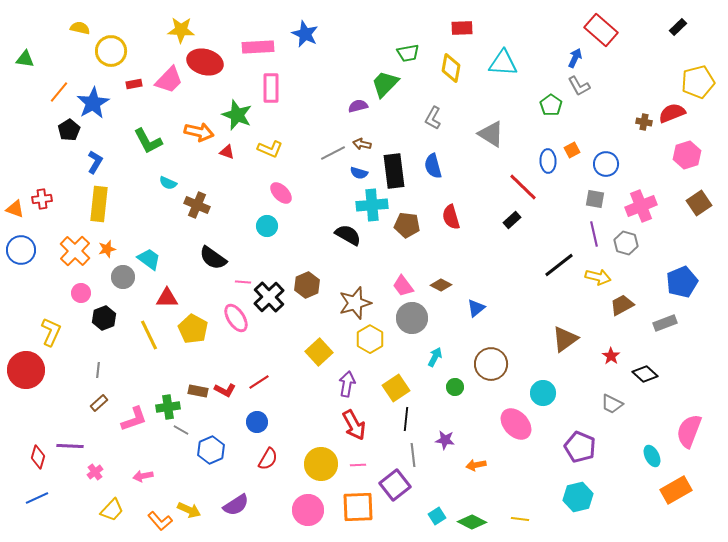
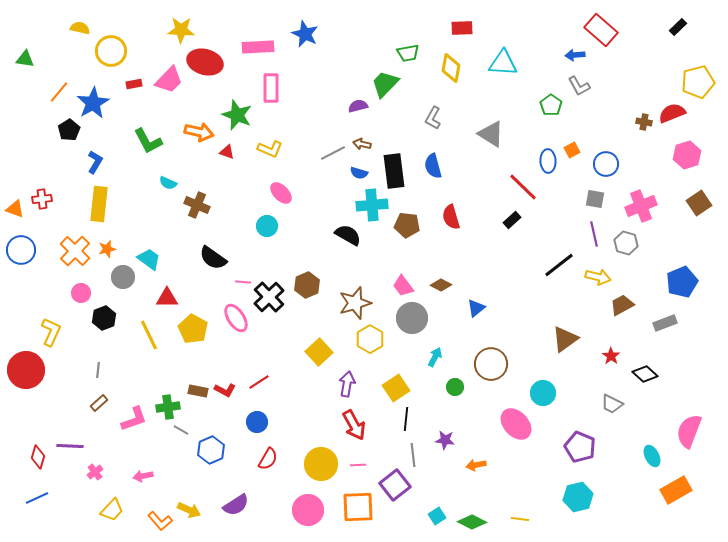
blue arrow at (575, 58): moved 3 px up; rotated 120 degrees counterclockwise
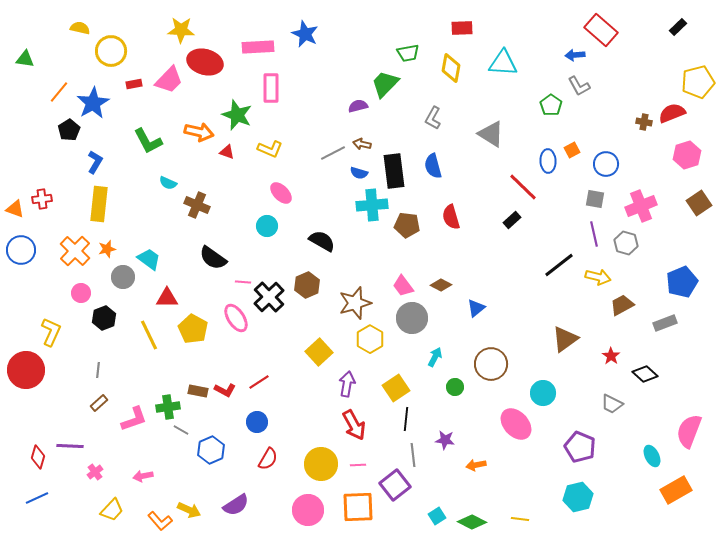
black semicircle at (348, 235): moved 26 px left, 6 px down
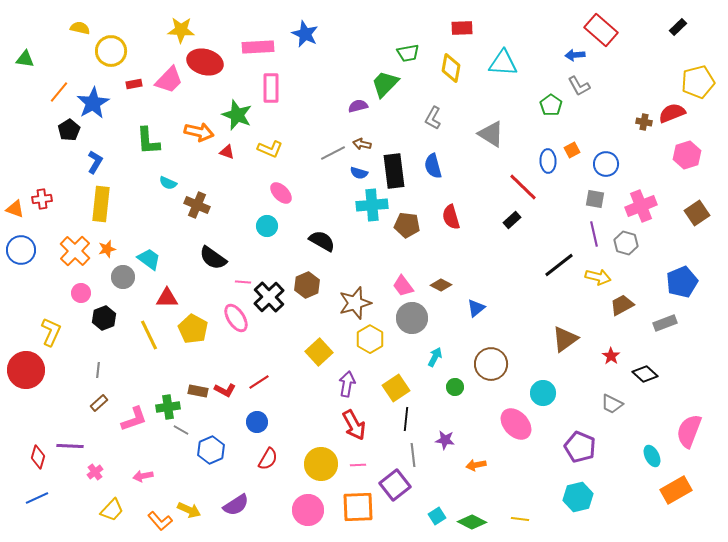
green L-shape at (148, 141): rotated 24 degrees clockwise
brown square at (699, 203): moved 2 px left, 10 px down
yellow rectangle at (99, 204): moved 2 px right
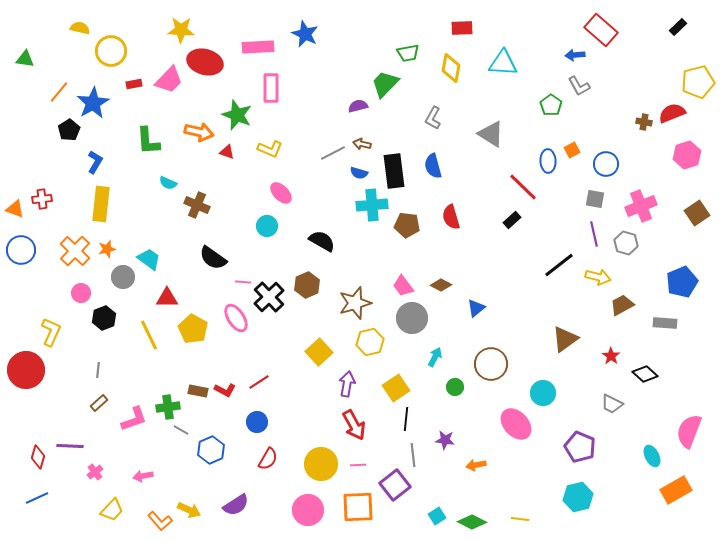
gray rectangle at (665, 323): rotated 25 degrees clockwise
yellow hexagon at (370, 339): moved 3 px down; rotated 16 degrees clockwise
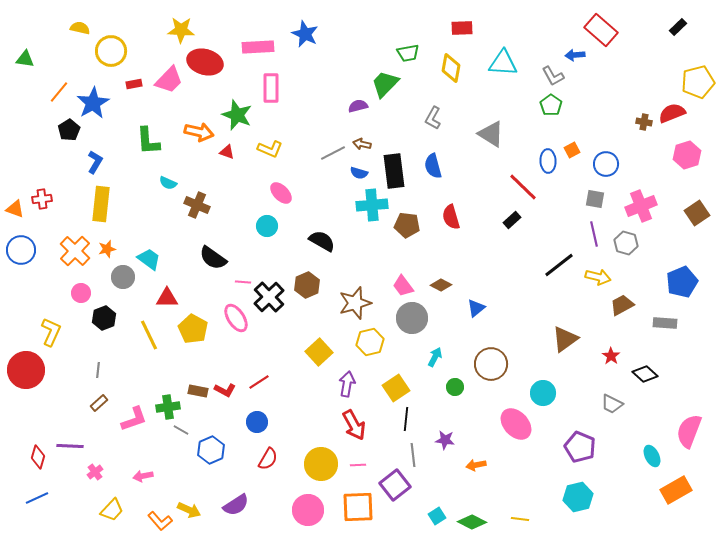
gray L-shape at (579, 86): moved 26 px left, 10 px up
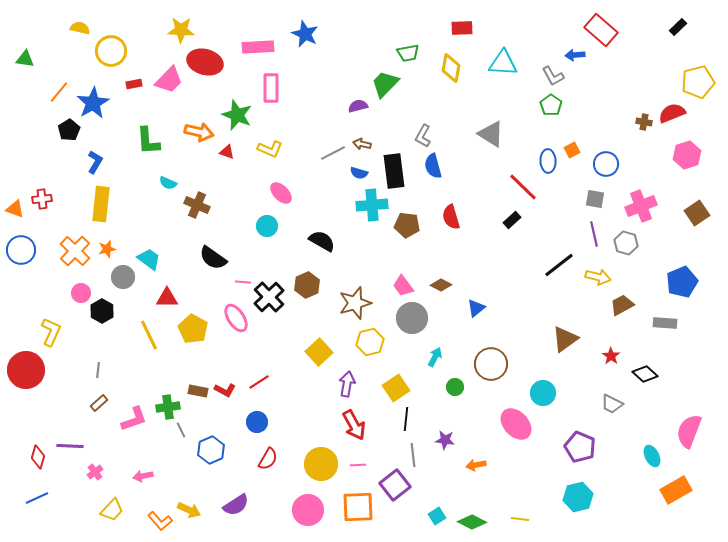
gray L-shape at (433, 118): moved 10 px left, 18 px down
black hexagon at (104, 318): moved 2 px left, 7 px up; rotated 10 degrees counterclockwise
gray line at (181, 430): rotated 35 degrees clockwise
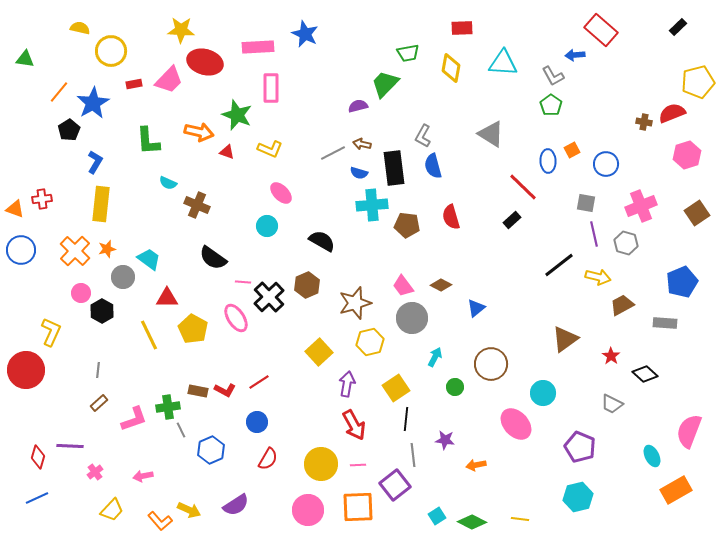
black rectangle at (394, 171): moved 3 px up
gray square at (595, 199): moved 9 px left, 4 px down
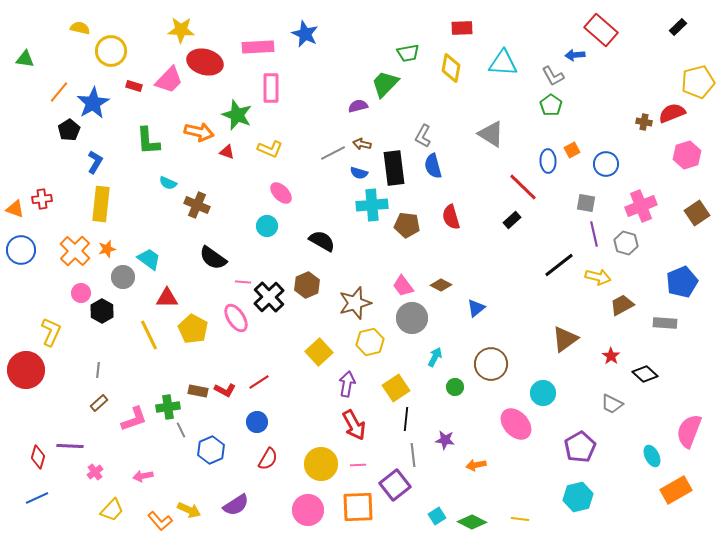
red rectangle at (134, 84): moved 2 px down; rotated 28 degrees clockwise
purple pentagon at (580, 447): rotated 20 degrees clockwise
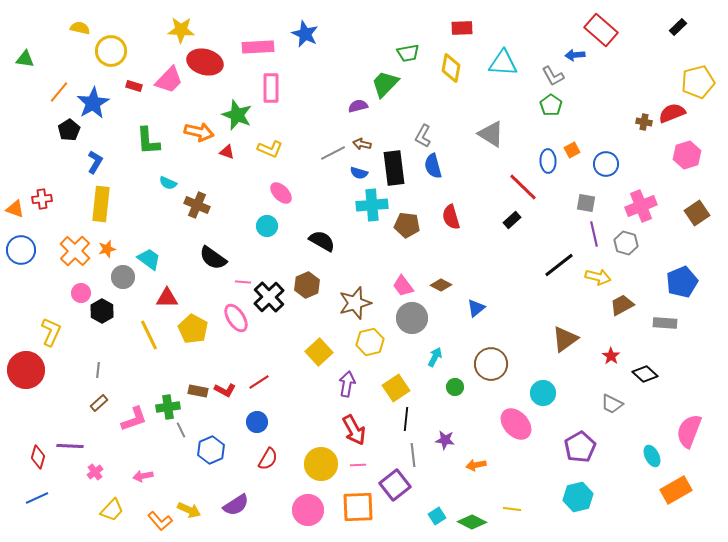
red arrow at (354, 425): moved 5 px down
yellow line at (520, 519): moved 8 px left, 10 px up
